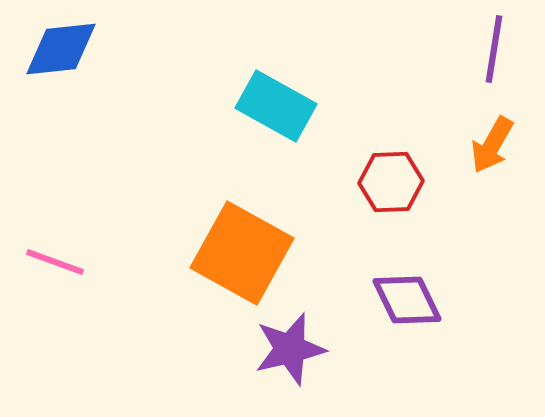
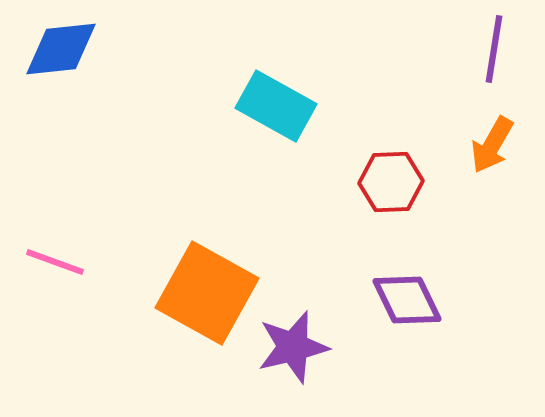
orange square: moved 35 px left, 40 px down
purple star: moved 3 px right, 2 px up
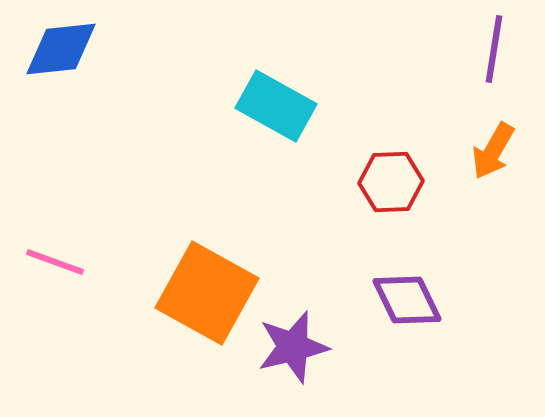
orange arrow: moved 1 px right, 6 px down
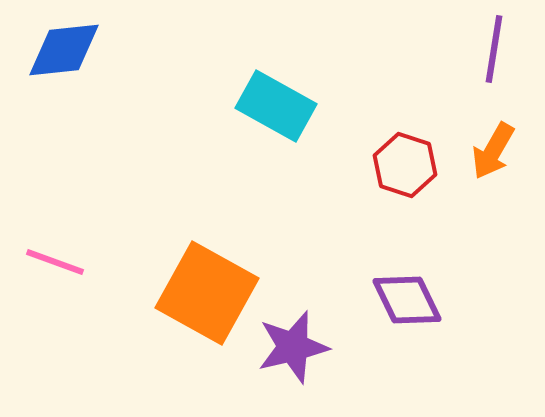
blue diamond: moved 3 px right, 1 px down
red hexagon: moved 14 px right, 17 px up; rotated 20 degrees clockwise
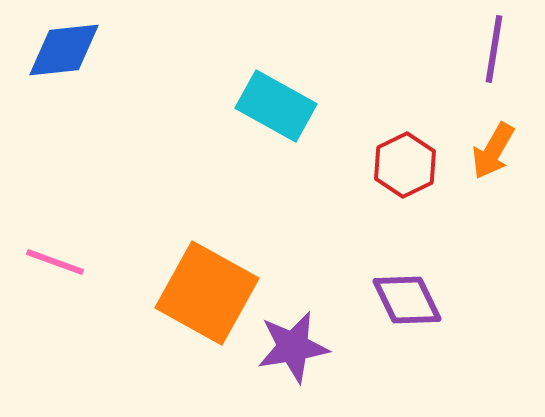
red hexagon: rotated 16 degrees clockwise
purple star: rotated 4 degrees clockwise
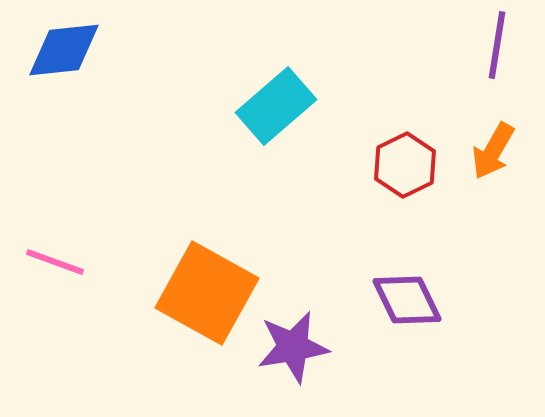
purple line: moved 3 px right, 4 px up
cyan rectangle: rotated 70 degrees counterclockwise
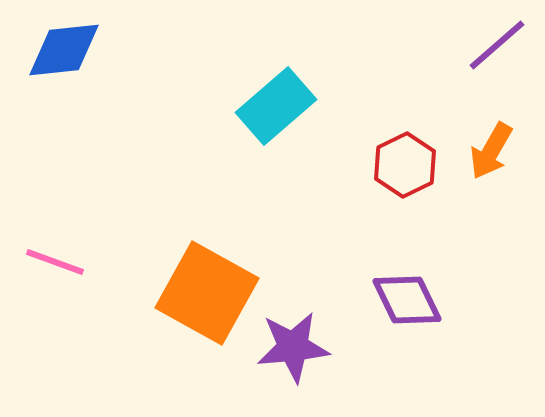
purple line: rotated 40 degrees clockwise
orange arrow: moved 2 px left
purple star: rotated 4 degrees clockwise
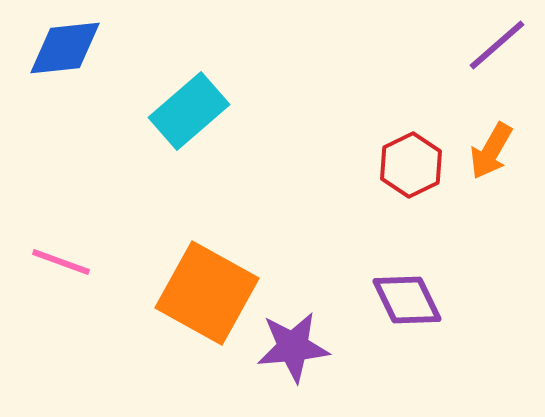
blue diamond: moved 1 px right, 2 px up
cyan rectangle: moved 87 px left, 5 px down
red hexagon: moved 6 px right
pink line: moved 6 px right
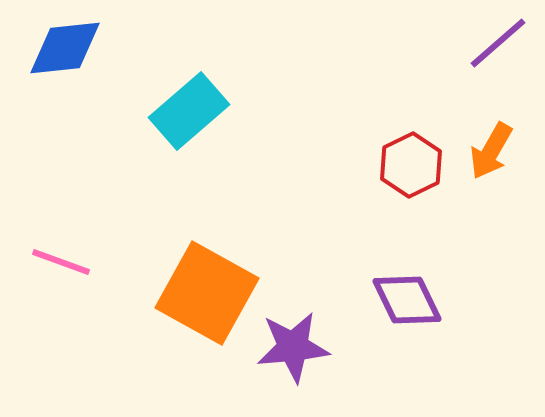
purple line: moved 1 px right, 2 px up
